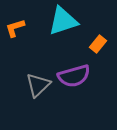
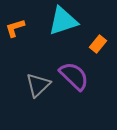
purple semicircle: rotated 120 degrees counterclockwise
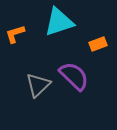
cyan triangle: moved 4 px left, 1 px down
orange L-shape: moved 6 px down
orange rectangle: rotated 30 degrees clockwise
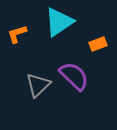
cyan triangle: rotated 16 degrees counterclockwise
orange L-shape: moved 2 px right
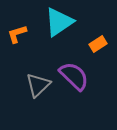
orange rectangle: rotated 12 degrees counterclockwise
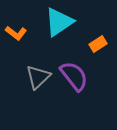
orange L-shape: moved 1 px left, 1 px up; rotated 125 degrees counterclockwise
purple semicircle: rotated 8 degrees clockwise
gray triangle: moved 8 px up
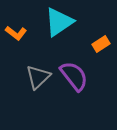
orange rectangle: moved 3 px right
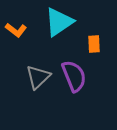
orange L-shape: moved 3 px up
orange rectangle: moved 7 px left; rotated 60 degrees counterclockwise
purple semicircle: rotated 16 degrees clockwise
